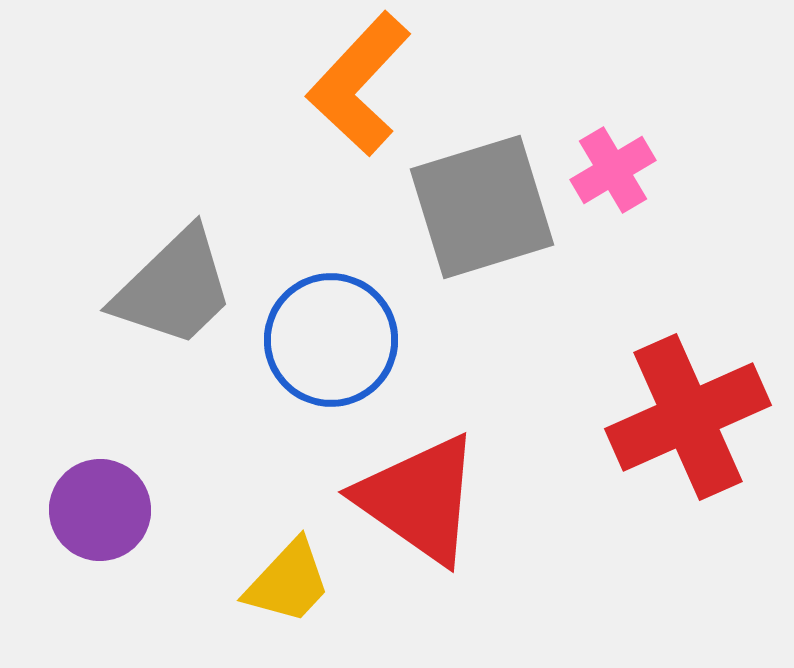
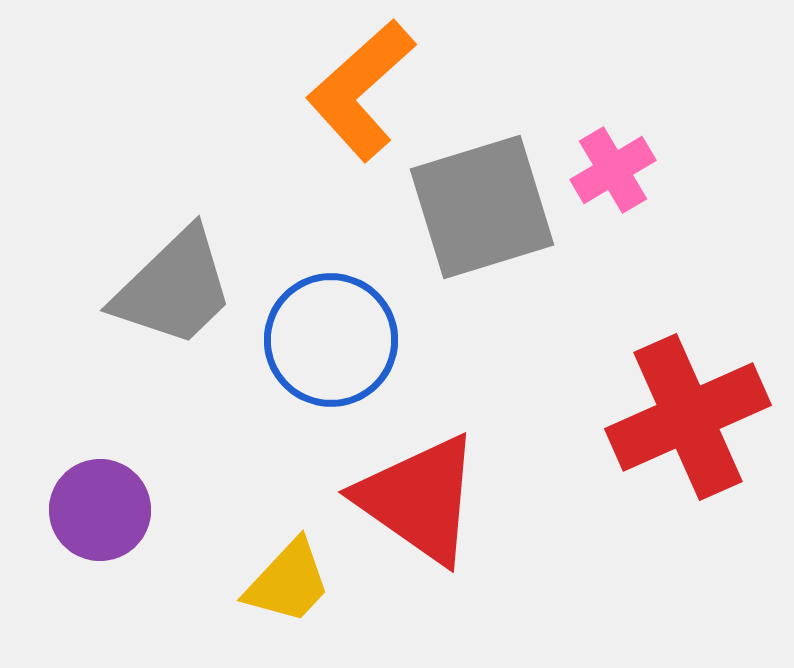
orange L-shape: moved 2 px right, 6 px down; rotated 5 degrees clockwise
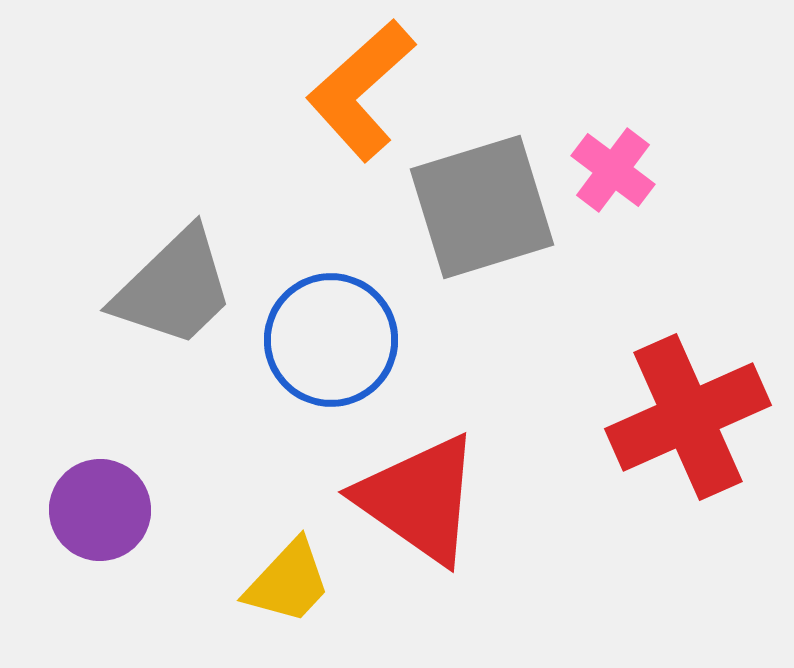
pink cross: rotated 22 degrees counterclockwise
